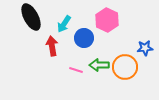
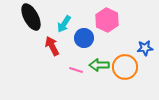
red arrow: rotated 18 degrees counterclockwise
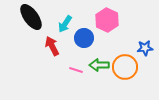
black ellipse: rotated 8 degrees counterclockwise
cyan arrow: moved 1 px right
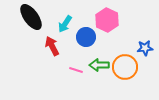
blue circle: moved 2 px right, 1 px up
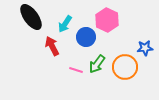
green arrow: moved 2 px left, 1 px up; rotated 54 degrees counterclockwise
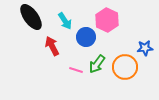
cyan arrow: moved 3 px up; rotated 66 degrees counterclockwise
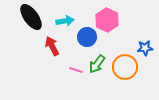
cyan arrow: rotated 66 degrees counterclockwise
blue circle: moved 1 px right
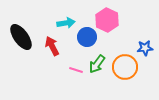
black ellipse: moved 10 px left, 20 px down
cyan arrow: moved 1 px right, 2 px down
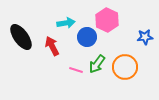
blue star: moved 11 px up
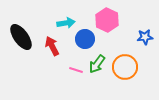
blue circle: moved 2 px left, 2 px down
